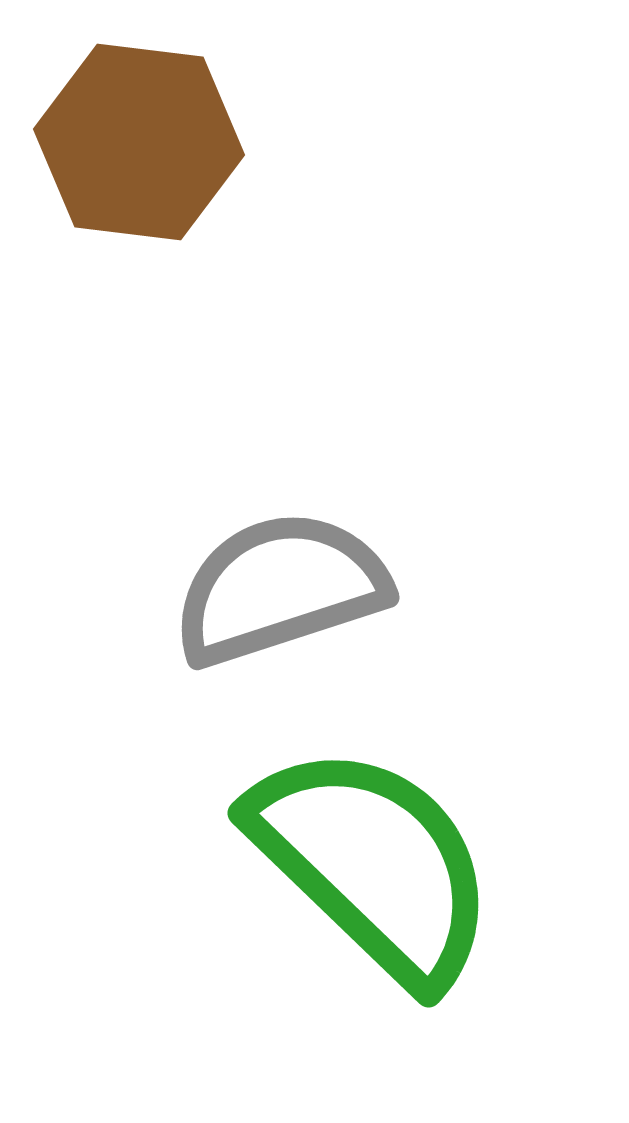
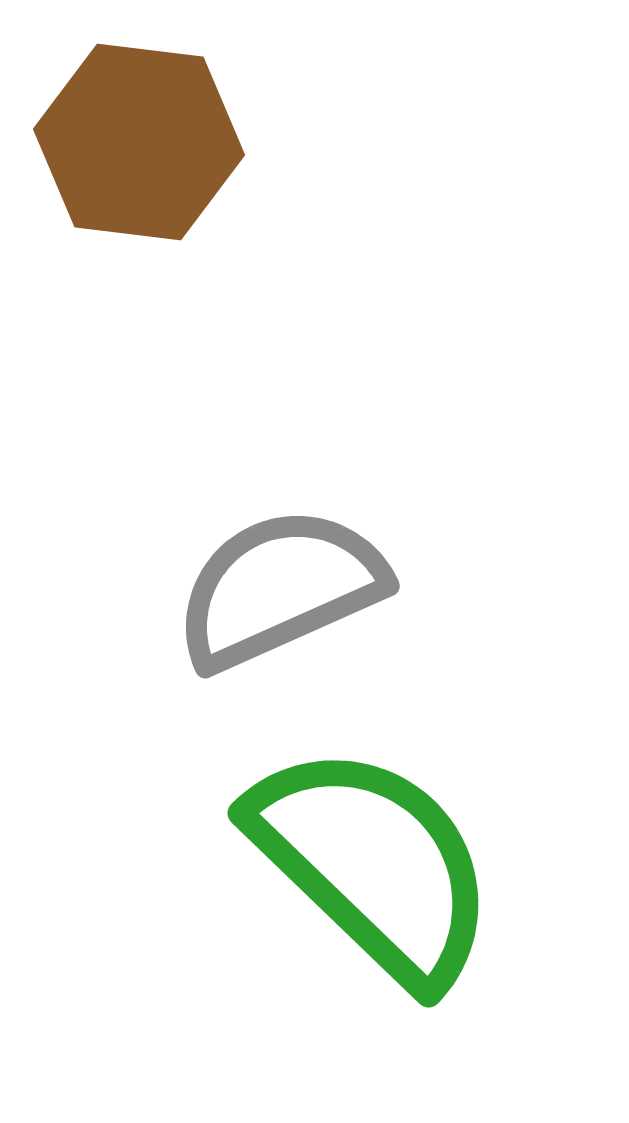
gray semicircle: rotated 6 degrees counterclockwise
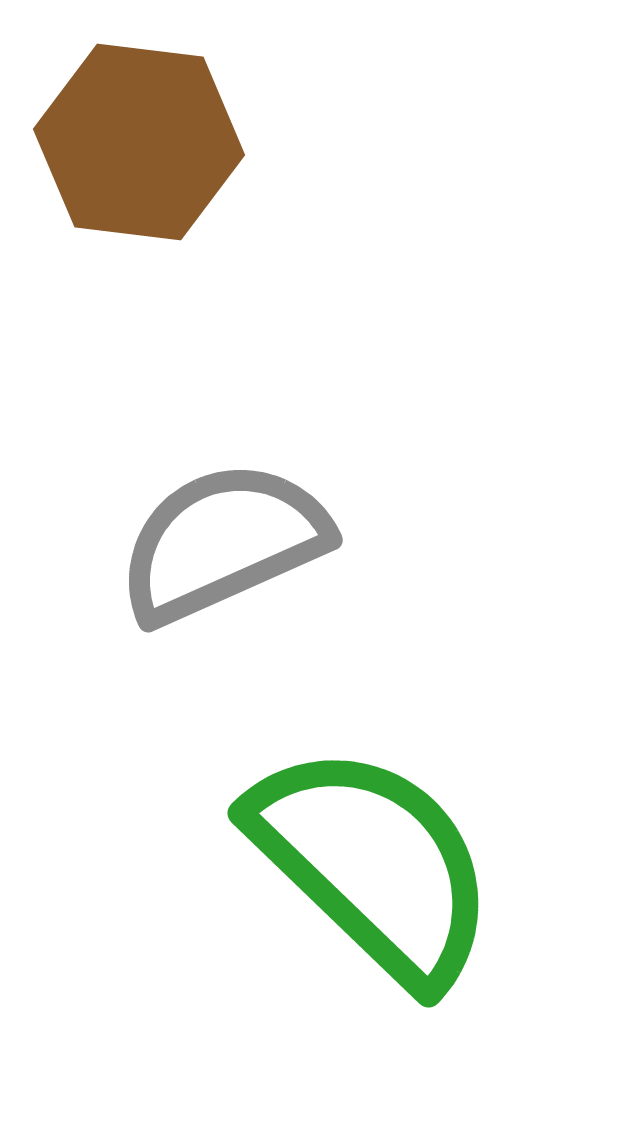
gray semicircle: moved 57 px left, 46 px up
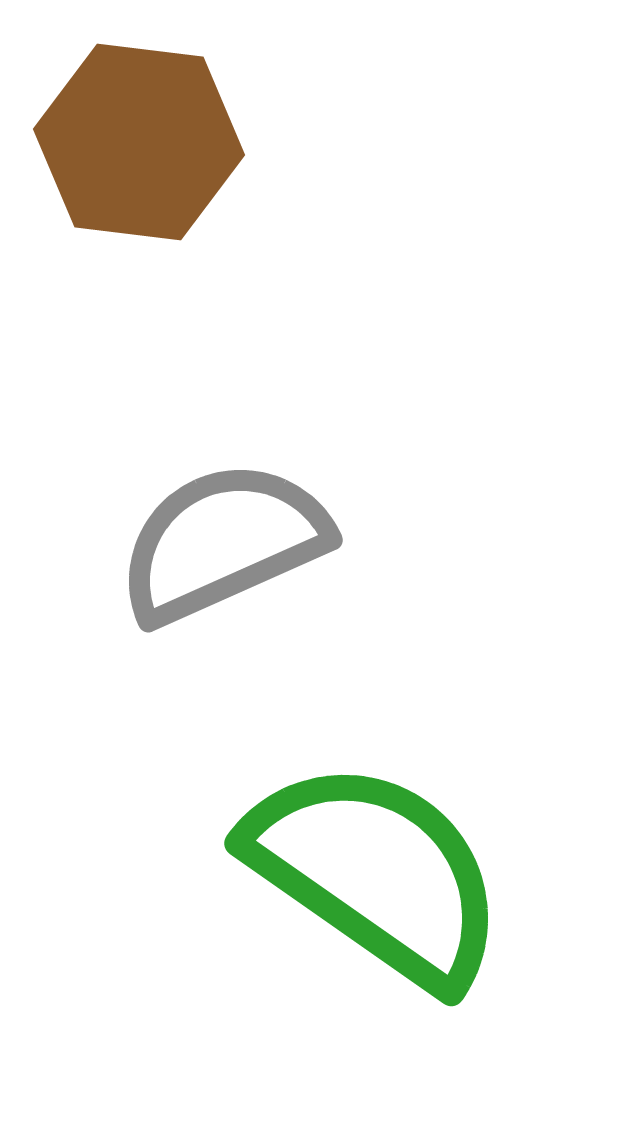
green semicircle: moved 3 px right, 9 px down; rotated 9 degrees counterclockwise
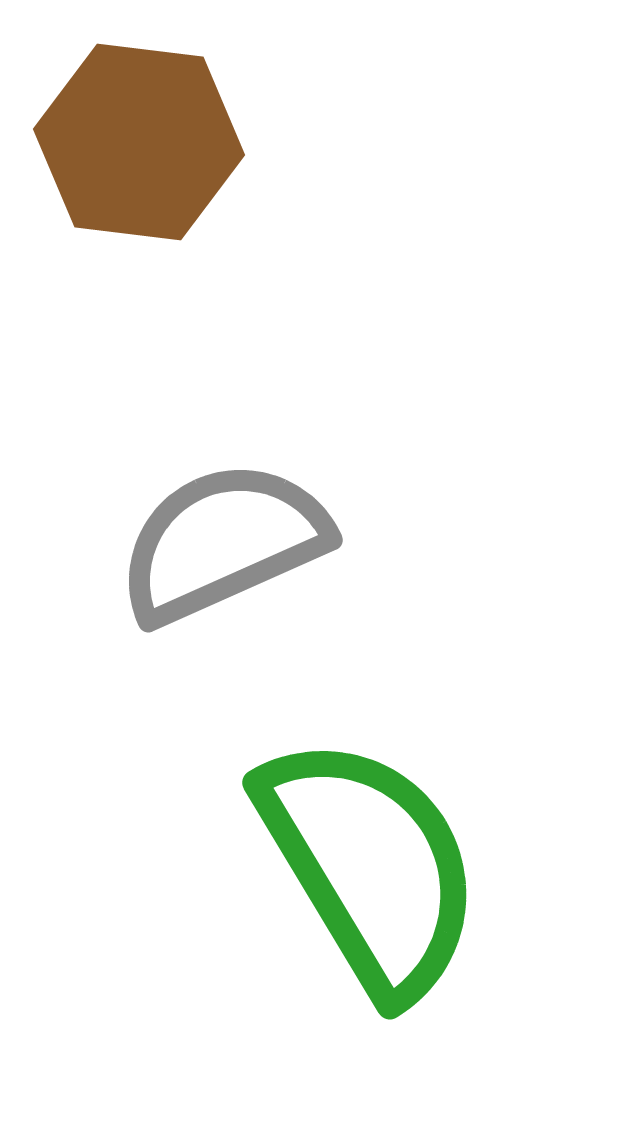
green semicircle: moved 6 px left, 7 px up; rotated 24 degrees clockwise
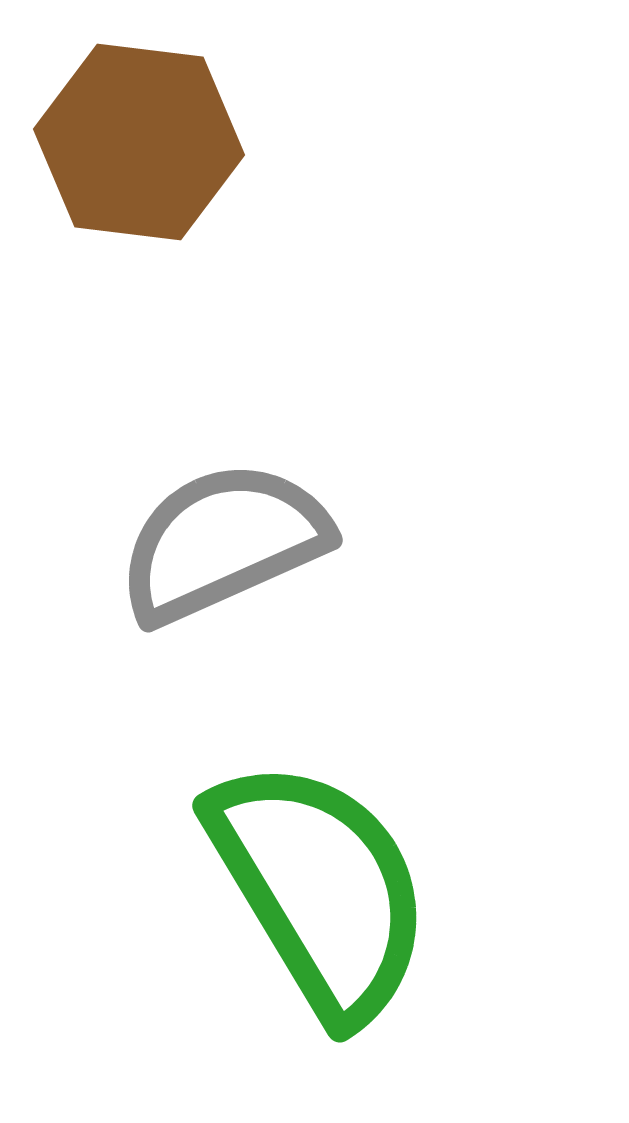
green semicircle: moved 50 px left, 23 px down
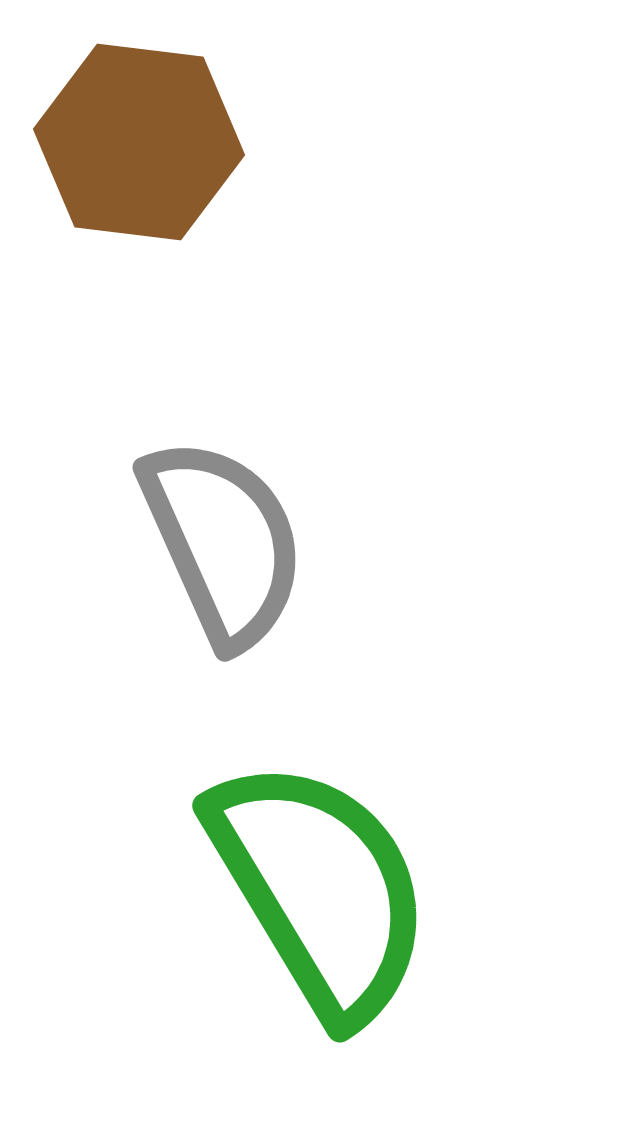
gray semicircle: rotated 90 degrees clockwise
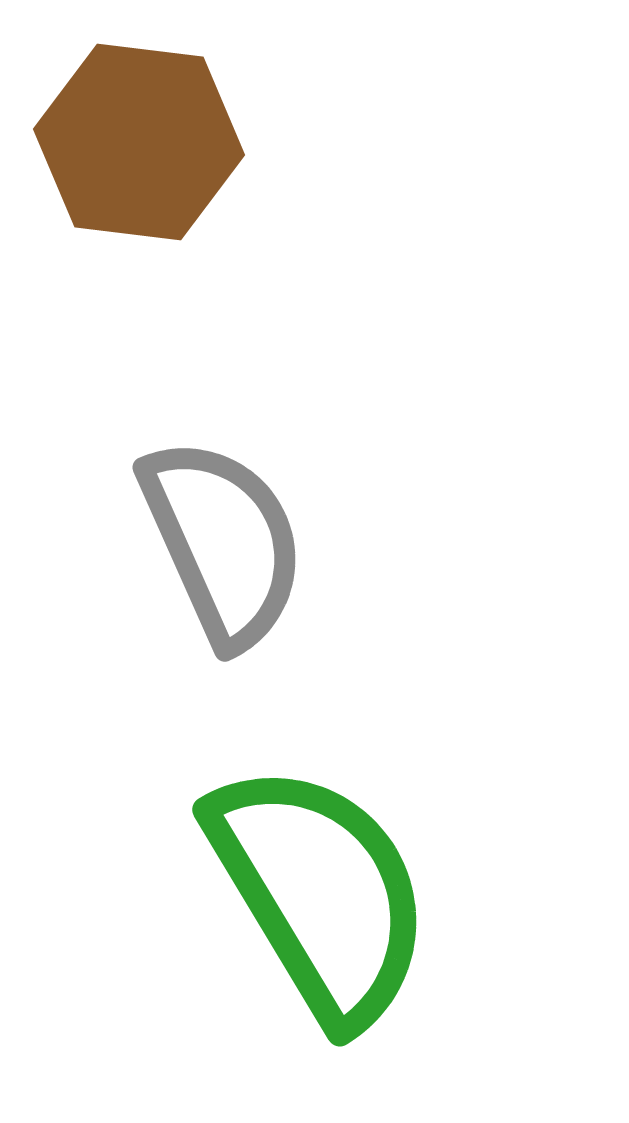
green semicircle: moved 4 px down
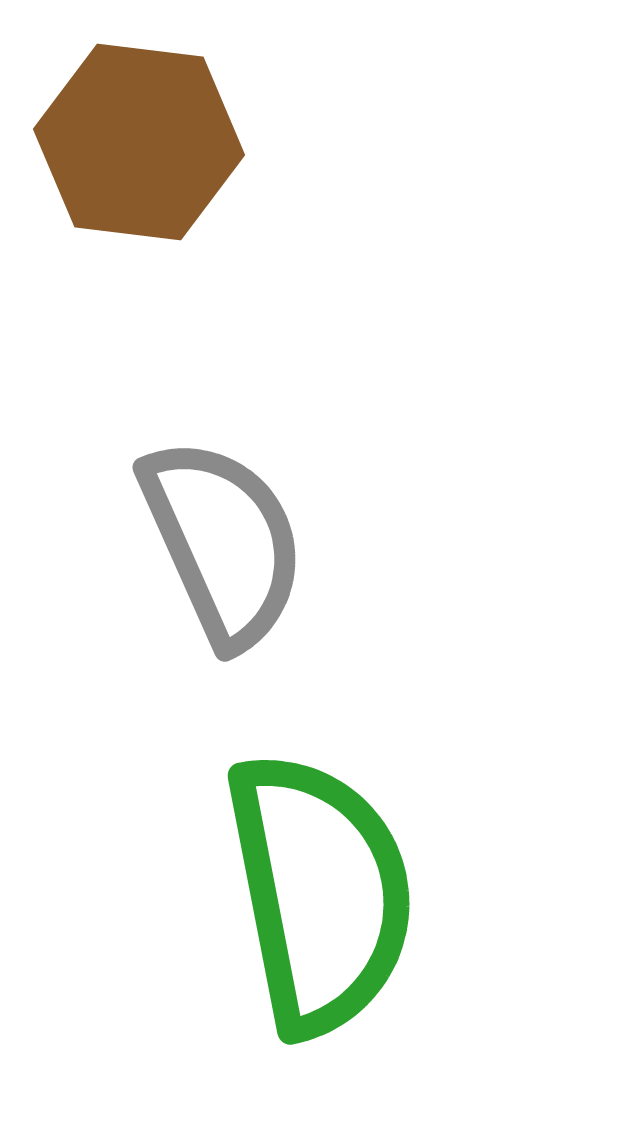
green semicircle: rotated 20 degrees clockwise
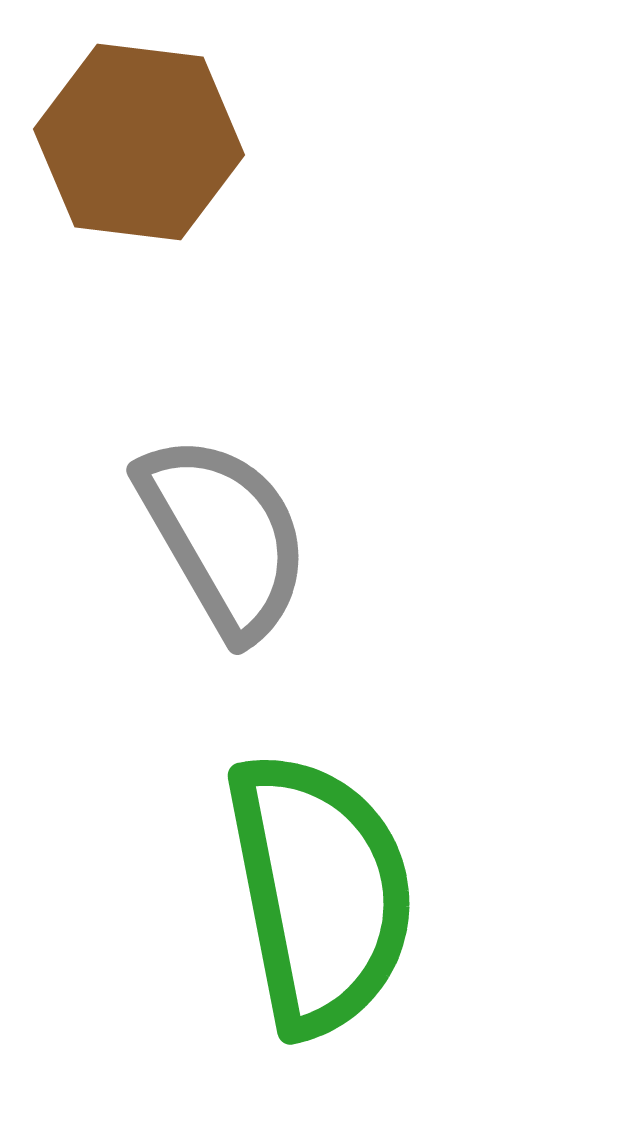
gray semicircle: moved 1 px right, 6 px up; rotated 6 degrees counterclockwise
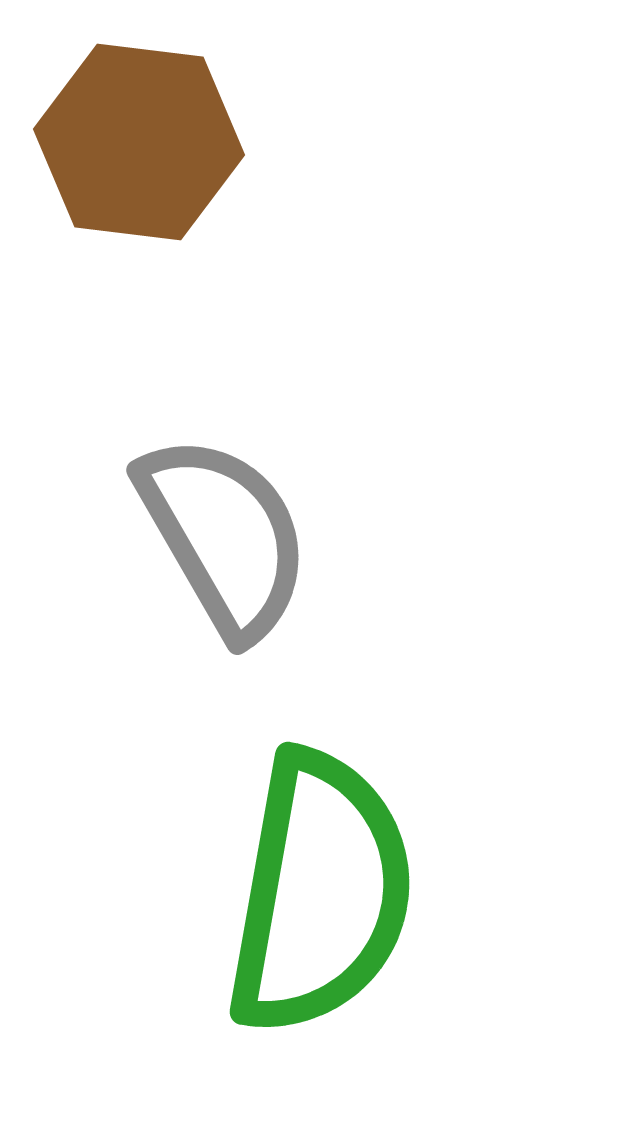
green semicircle: rotated 21 degrees clockwise
